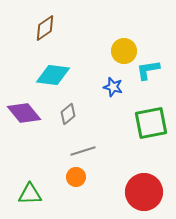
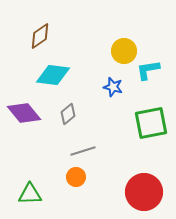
brown diamond: moved 5 px left, 8 px down
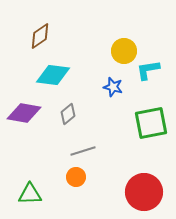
purple diamond: rotated 40 degrees counterclockwise
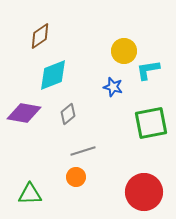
cyan diamond: rotated 28 degrees counterclockwise
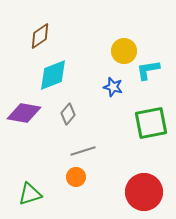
gray diamond: rotated 10 degrees counterclockwise
green triangle: rotated 15 degrees counterclockwise
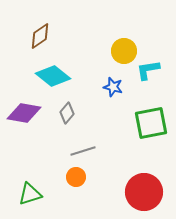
cyan diamond: moved 1 px down; rotated 60 degrees clockwise
gray diamond: moved 1 px left, 1 px up
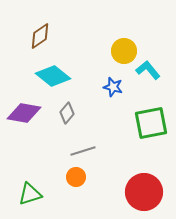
cyan L-shape: rotated 60 degrees clockwise
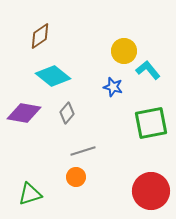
red circle: moved 7 px right, 1 px up
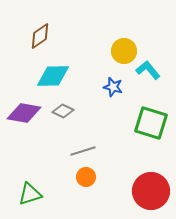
cyan diamond: rotated 40 degrees counterclockwise
gray diamond: moved 4 px left, 2 px up; rotated 75 degrees clockwise
green square: rotated 28 degrees clockwise
orange circle: moved 10 px right
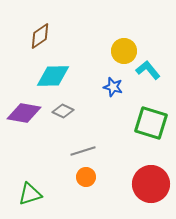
red circle: moved 7 px up
